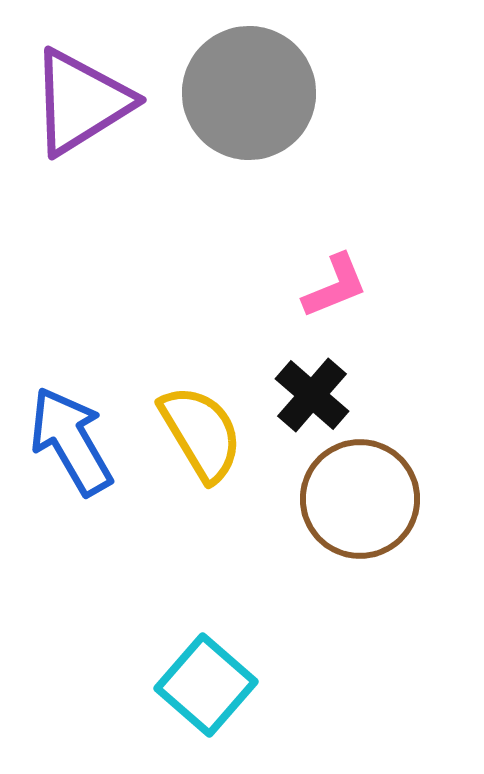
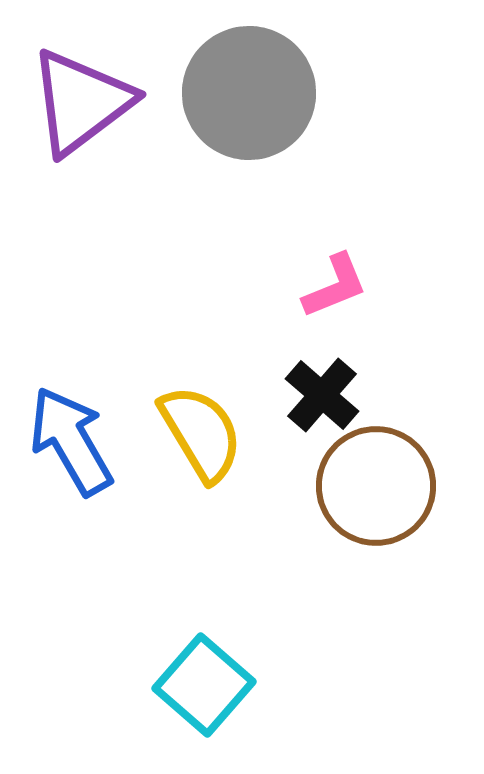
purple triangle: rotated 5 degrees counterclockwise
black cross: moved 10 px right
brown circle: moved 16 px right, 13 px up
cyan square: moved 2 px left
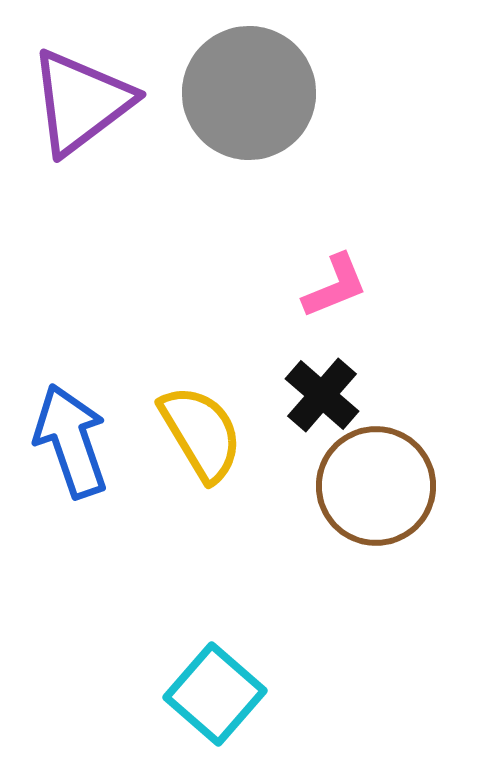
blue arrow: rotated 11 degrees clockwise
cyan square: moved 11 px right, 9 px down
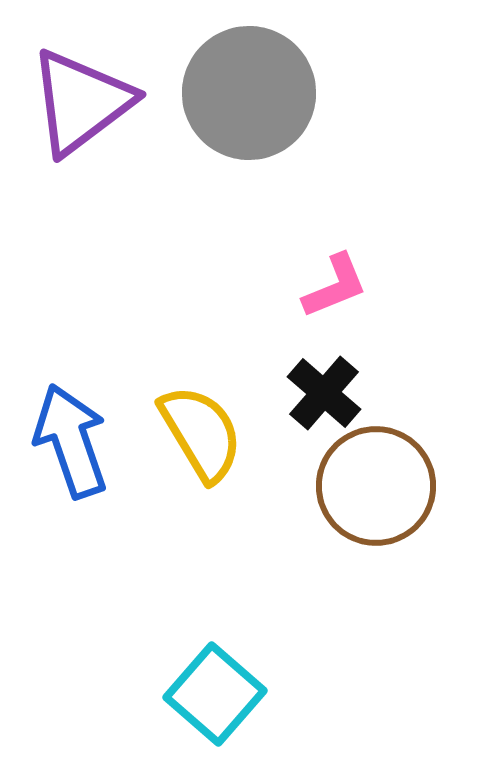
black cross: moved 2 px right, 2 px up
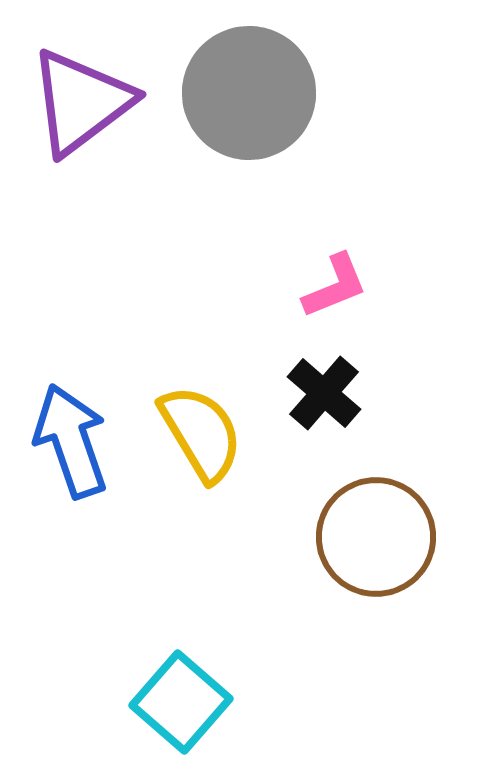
brown circle: moved 51 px down
cyan square: moved 34 px left, 8 px down
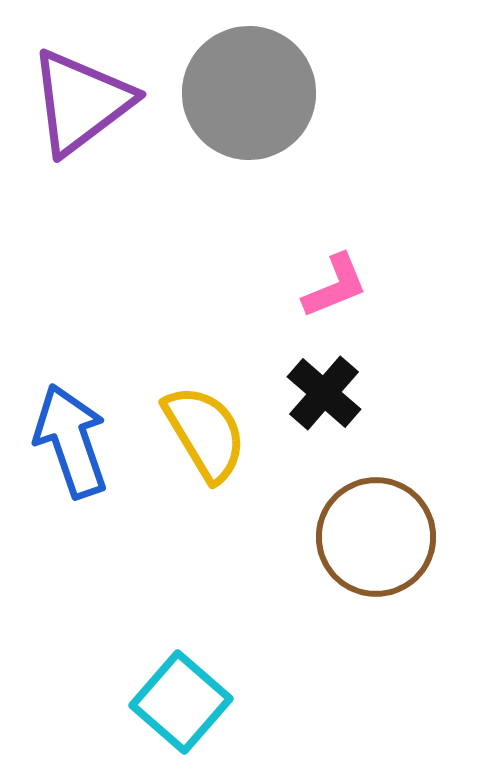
yellow semicircle: moved 4 px right
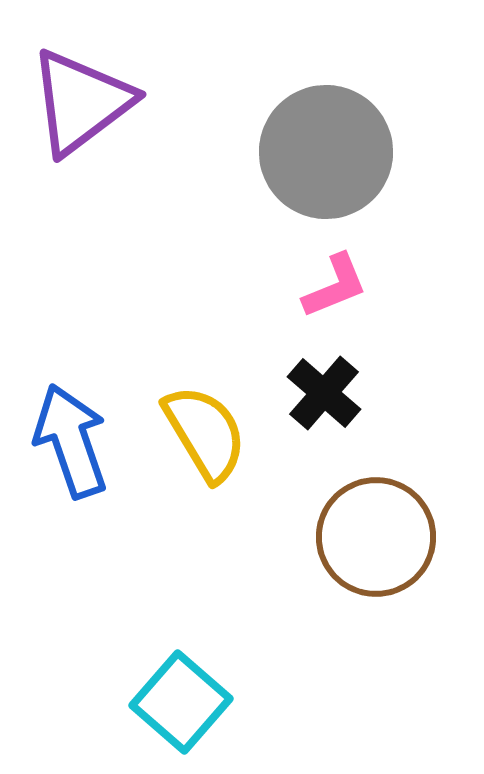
gray circle: moved 77 px right, 59 px down
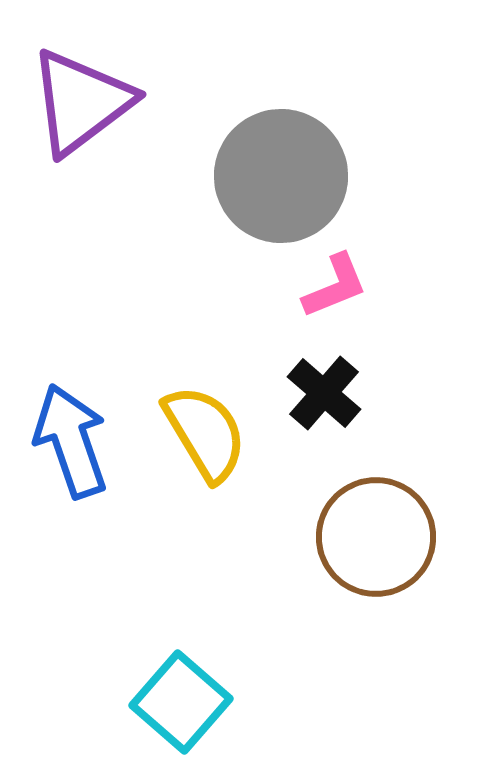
gray circle: moved 45 px left, 24 px down
